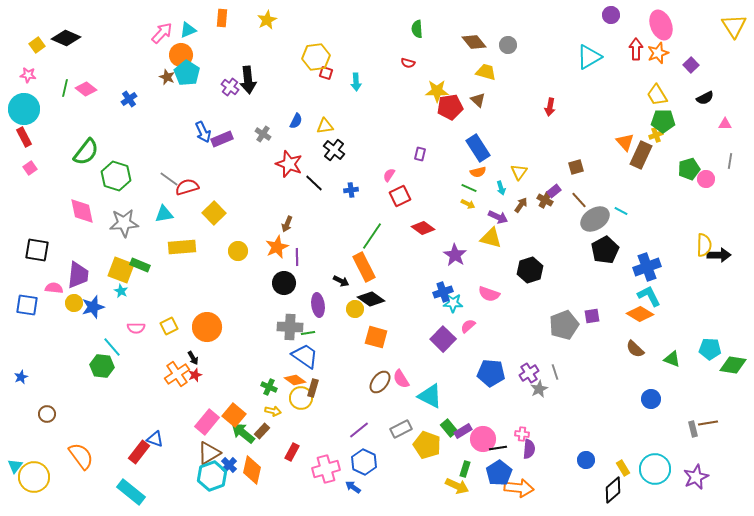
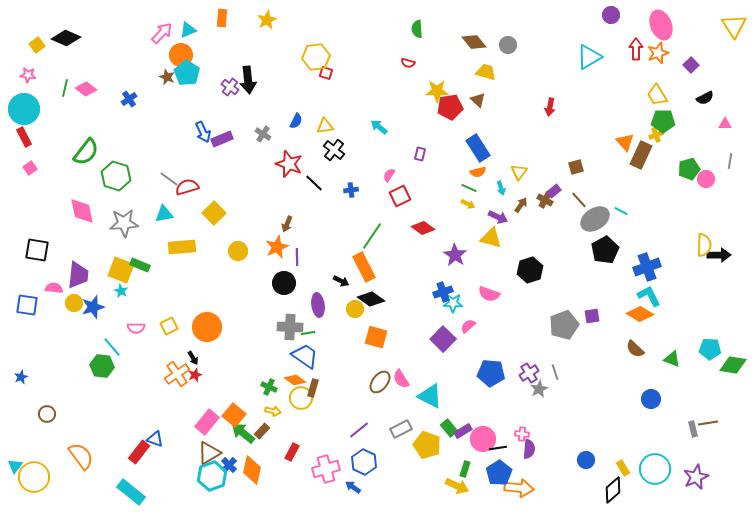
cyan arrow at (356, 82): moved 23 px right, 45 px down; rotated 132 degrees clockwise
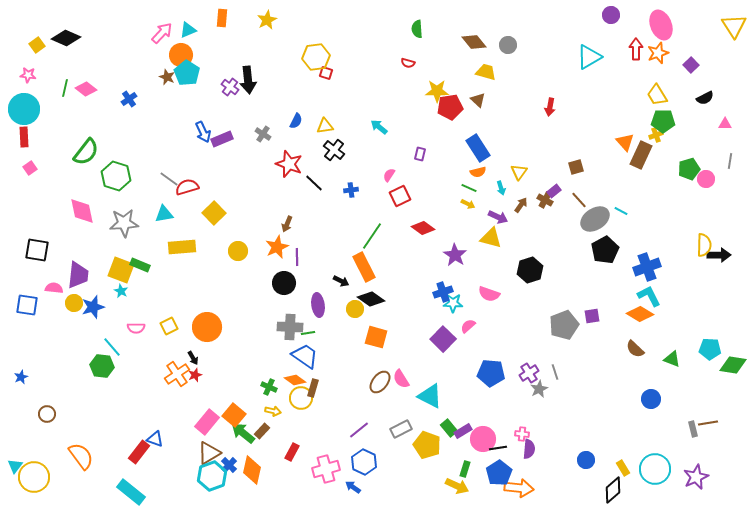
red rectangle at (24, 137): rotated 24 degrees clockwise
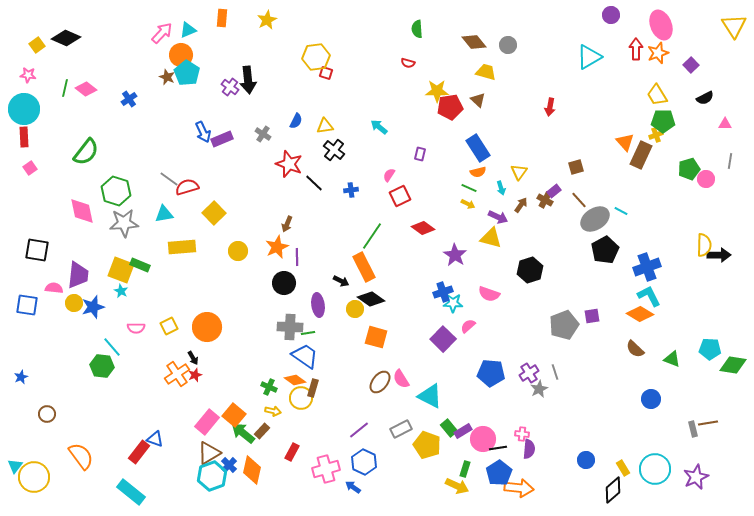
green hexagon at (116, 176): moved 15 px down
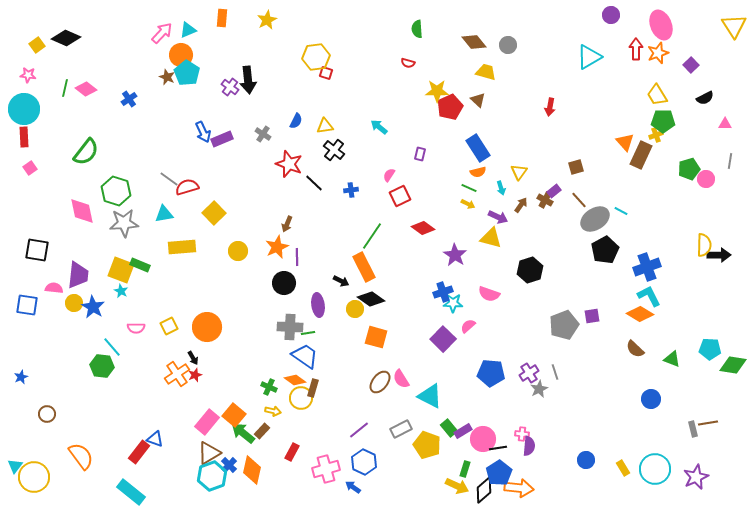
red pentagon at (450, 107): rotated 15 degrees counterclockwise
blue star at (93, 307): rotated 25 degrees counterclockwise
purple semicircle at (529, 449): moved 3 px up
black diamond at (613, 490): moved 129 px left
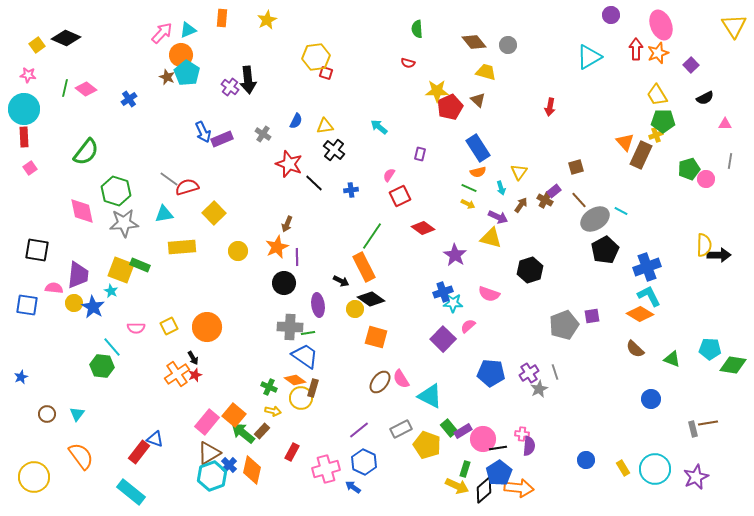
cyan star at (121, 291): moved 10 px left
cyan triangle at (15, 466): moved 62 px right, 52 px up
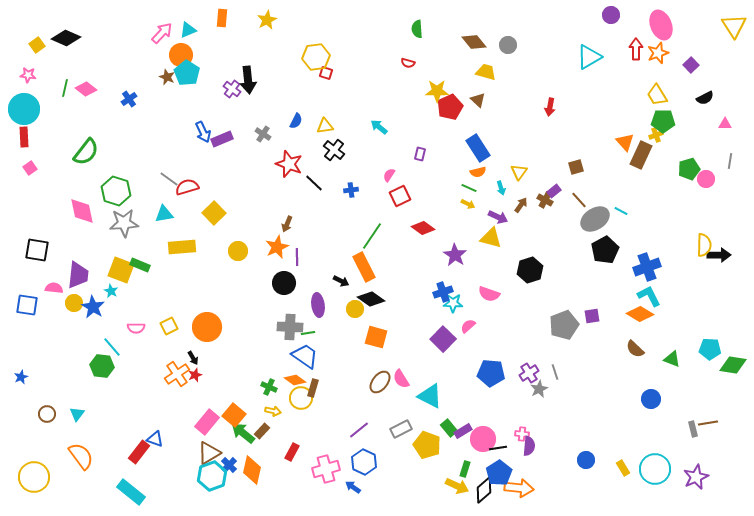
purple cross at (230, 87): moved 2 px right, 2 px down
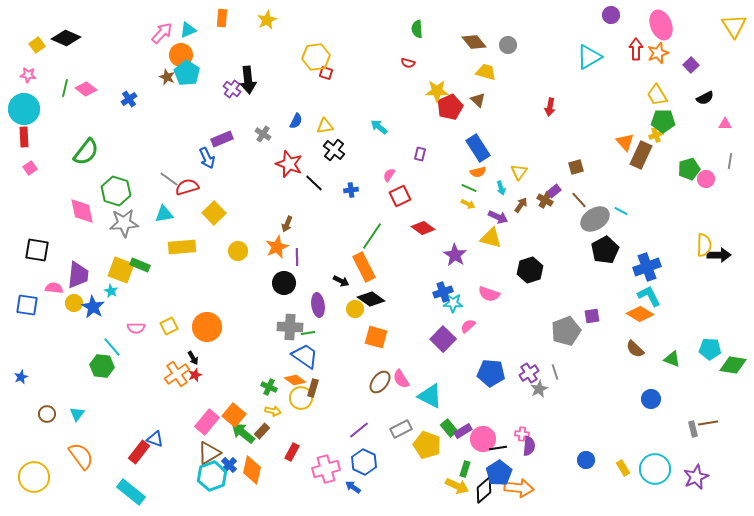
blue arrow at (203, 132): moved 4 px right, 26 px down
gray pentagon at (564, 325): moved 2 px right, 6 px down
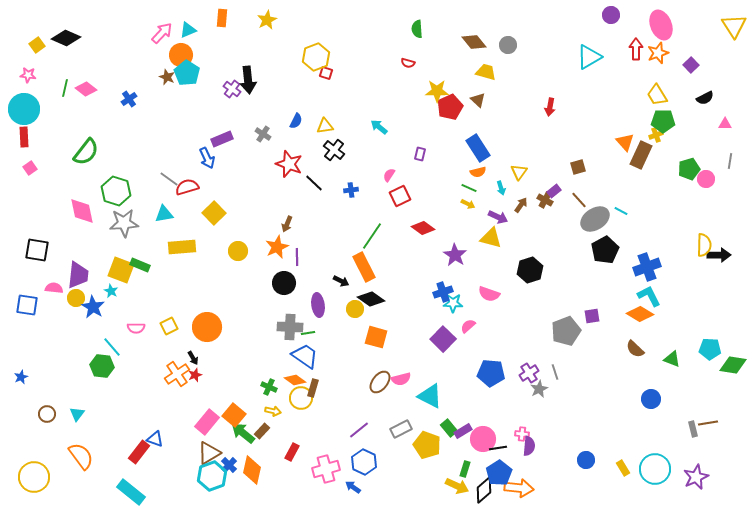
yellow hexagon at (316, 57): rotated 12 degrees counterclockwise
brown square at (576, 167): moved 2 px right
yellow circle at (74, 303): moved 2 px right, 5 px up
pink semicircle at (401, 379): rotated 72 degrees counterclockwise
